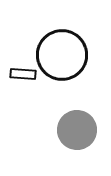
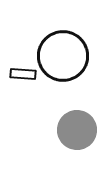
black circle: moved 1 px right, 1 px down
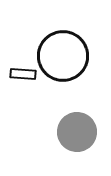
gray circle: moved 2 px down
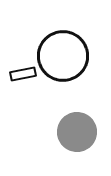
black rectangle: rotated 15 degrees counterclockwise
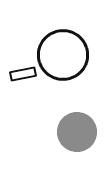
black circle: moved 1 px up
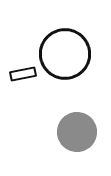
black circle: moved 2 px right, 1 px up
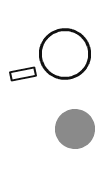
gray circle: moved 2 px left, 3 px up
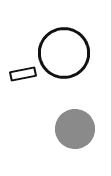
black circle: moved 1 px left, 1 px up
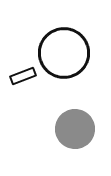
black rectangle: moved 2 px down; rotated 10 degrees counterclockwise
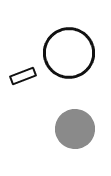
black circle: moved 5 px right
